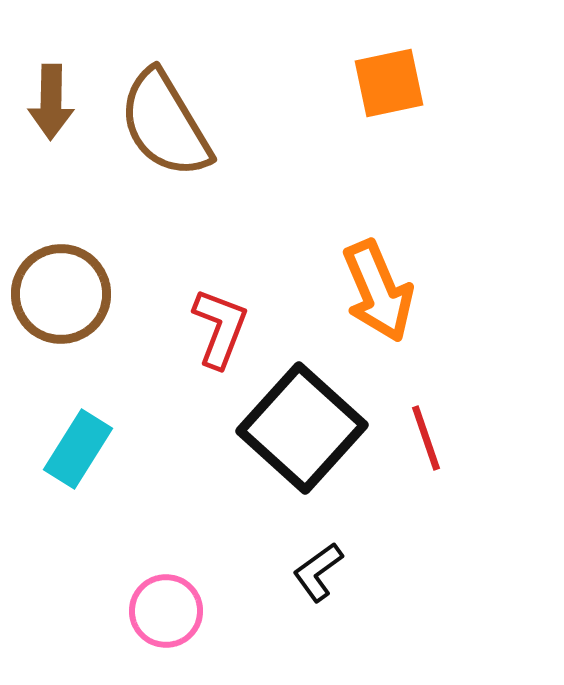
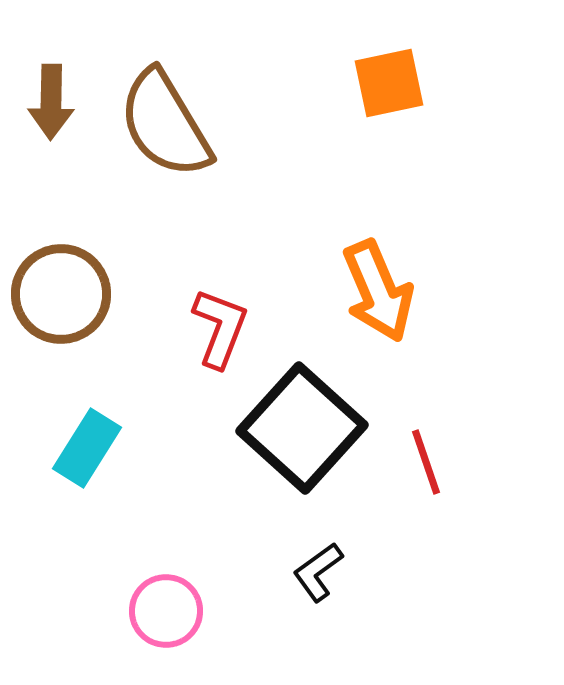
red line: moved 24 px down
cyan rectangle: moved 9 px right, 1 px up
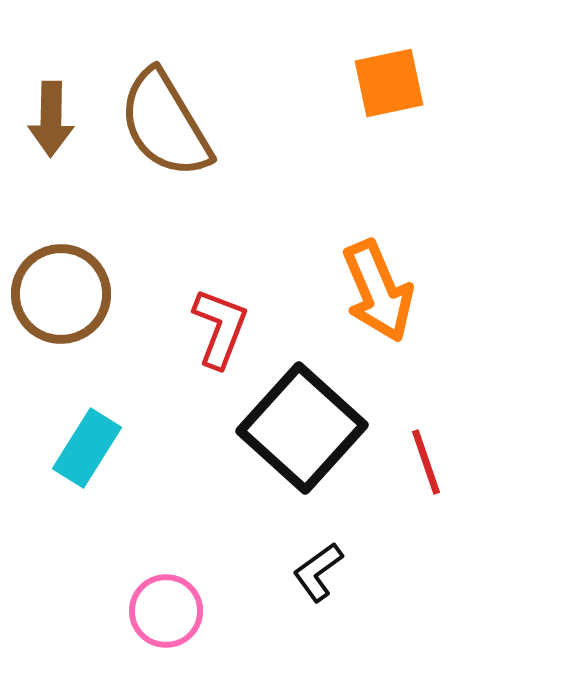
brown arrow: moved 17 px down
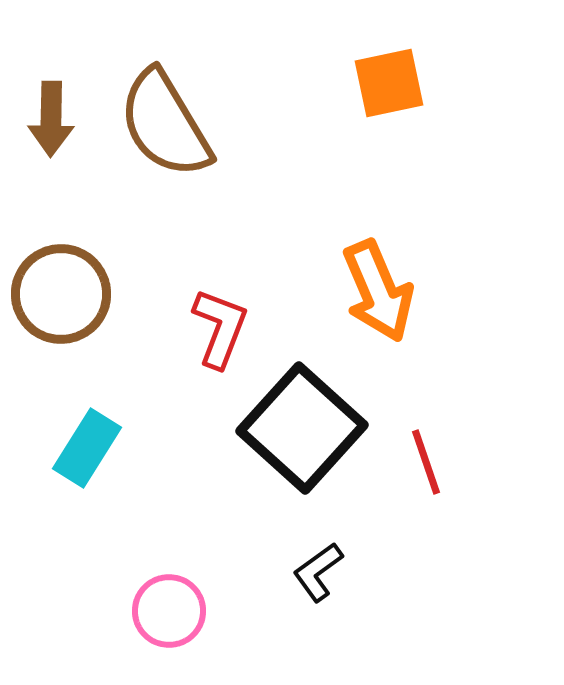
pink circle: moved 3 px right
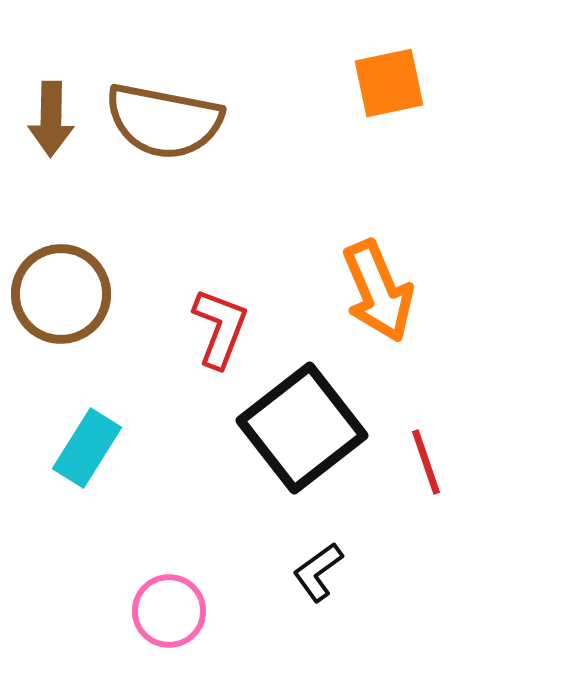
brown semicircle: moved 1 px left, 3 px up; rotated 48 degrees counterclockwise
black square: rotated 10 degrees clockwise
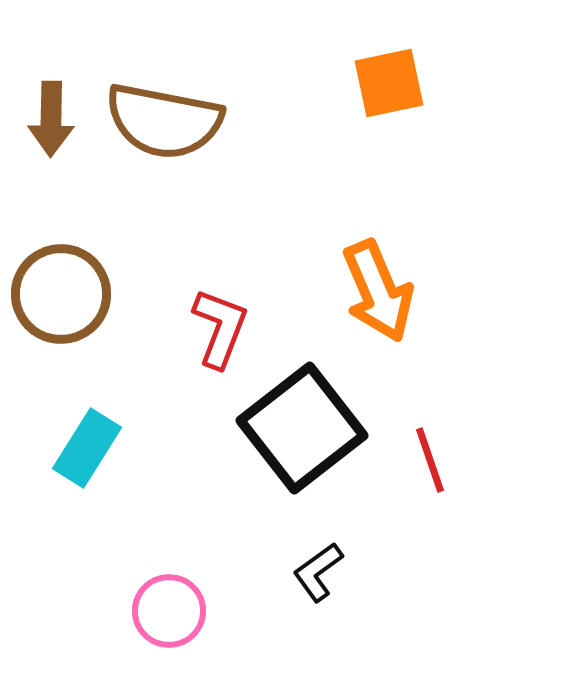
red line: moved 4 px right, 2 px up
